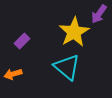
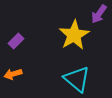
yellow star: moved 3 px down
purple rectangle: moved 6 px left
cyan triangle: moved 10 px right, 12 px down
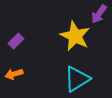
yellow star: moved 1 px right, 1 px down; rotated 16 degrees counterclockwise
orange arrow: moved 1 px right
cyan triangle: rotated 48 degrees clockwise
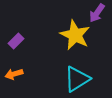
purple arrow: moved 2 px left, 1 px up
yellow star: moved 1 px up
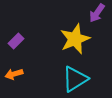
yellow star: moved 4 px down; rotated 24 degrees clockwise
cyan triangle: moved 2 px left
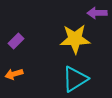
purple arrow: rotated 54 degrees clockwise
yellow star: rotated 20 degrees clockwise
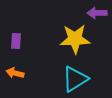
purple rectangle: rotated 42 degrees counterclockwise
orange arrow: moved 1 px right, 1 px up; rotated 30 degrees clockwise
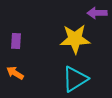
orange arrow: rotated 18 degrees clockwise
